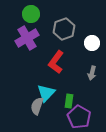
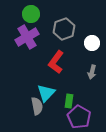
purple cross: moved 1 px up
gray arrow: moved 1 px up
gray semicircle: rotated 150 degrees clockwise
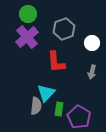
green circle: moved 3 px left
purple cross: rotated 10 degrees counterclockwise
red L-shape: rotated 40 degrees counterclockwise
green rectangle: moved 10 px left, 8 px down
gray semicircle: moved 1 px left; rotated 18 degrees clockwise
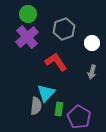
red L-shape: rotated 150 degrees clockwise
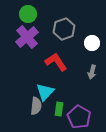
cyan triangle: moved 1 px left, 1 px up
